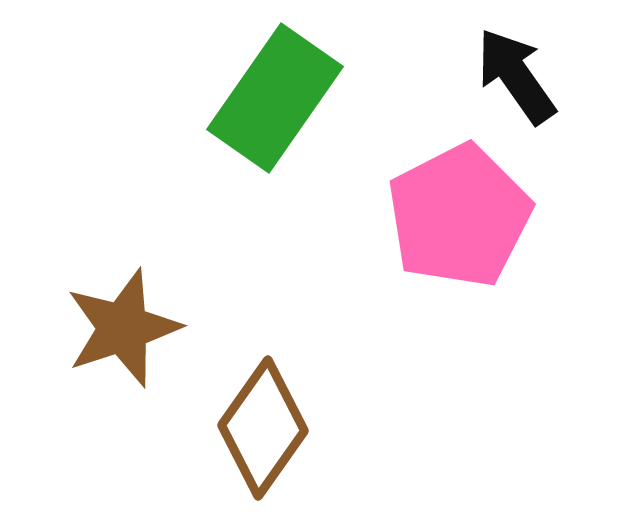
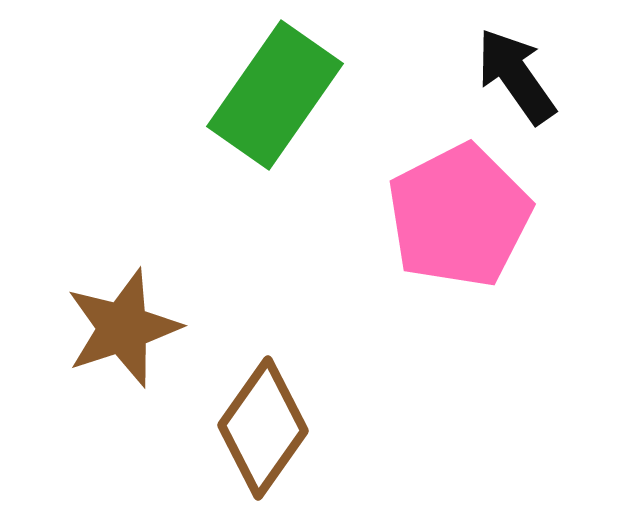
green rectangle: moved 3 px up
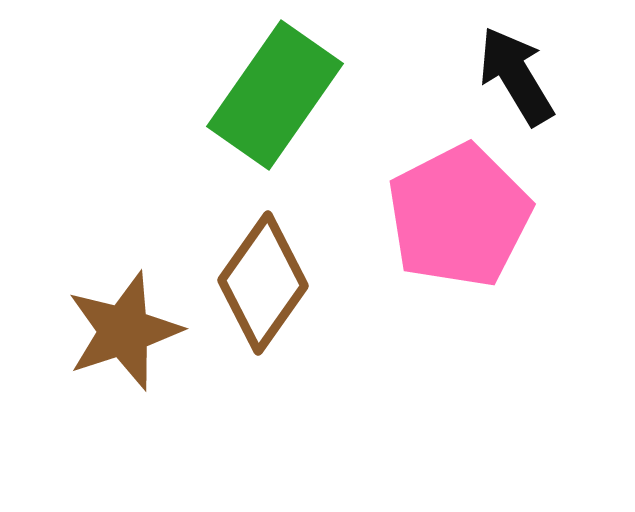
black arrow: rotated 4 degrees clockwise
brown star: moved 1 px right, 3 px down
brown diamond: moved 145 px up
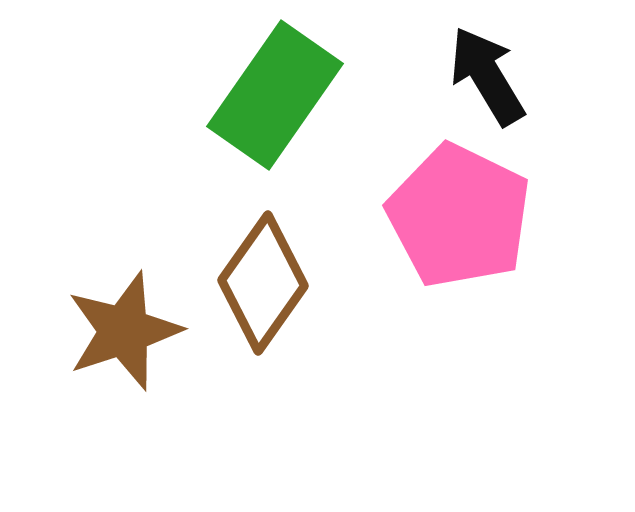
black arrow: moved 29 px left
pink pentagon: rotated 19 degrees counterclockwise
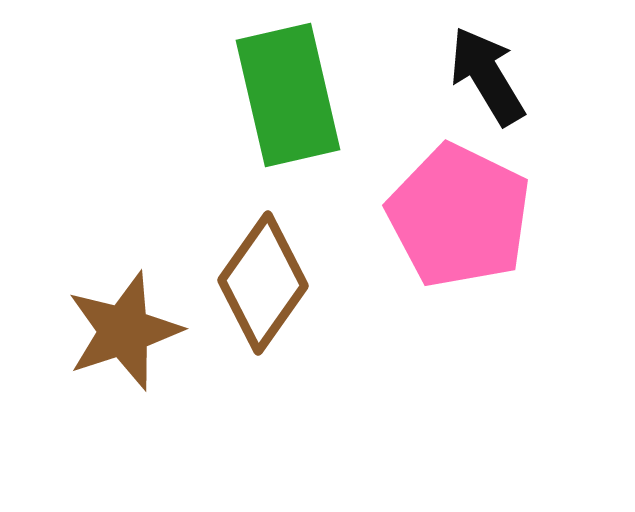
green rectangle: moved 13 px right; rotated 48 degrees counterclockwise
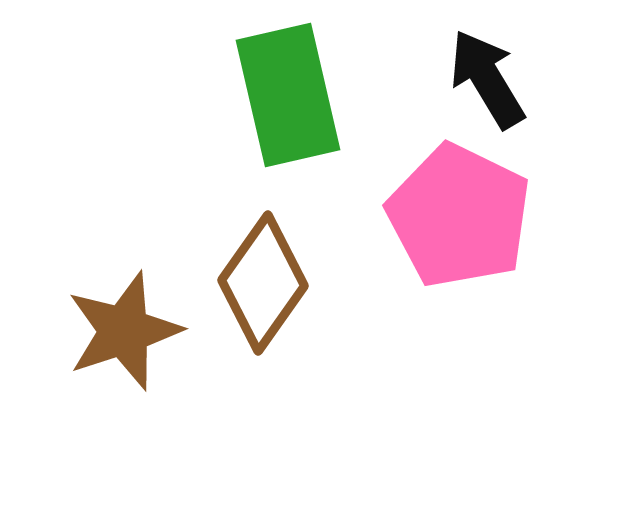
black arrow: moved 3 px down
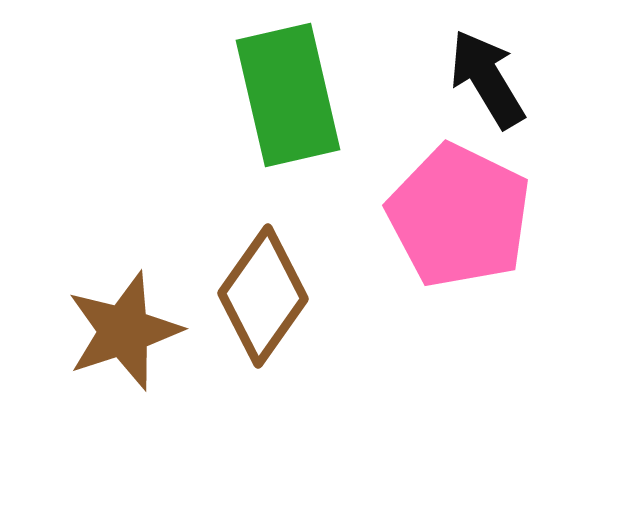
brown diamond: moved 13 px down
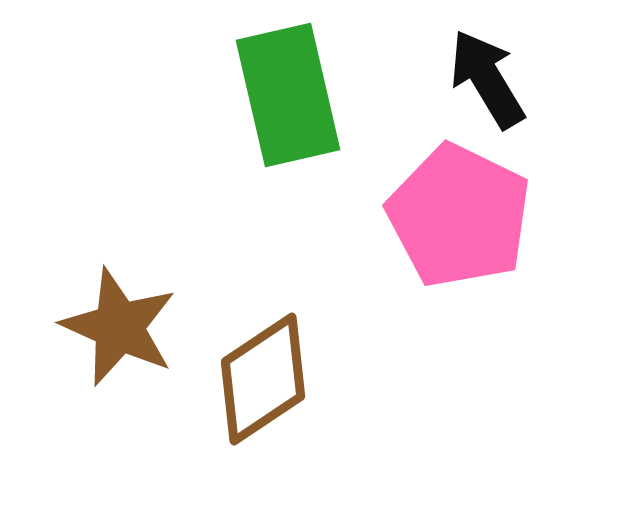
brown diamond: moved 83 px down; rotated 21 degrees clockwise
brown star: moved 5 px left, 4 px up; rotated 30 degrees counterclockwise
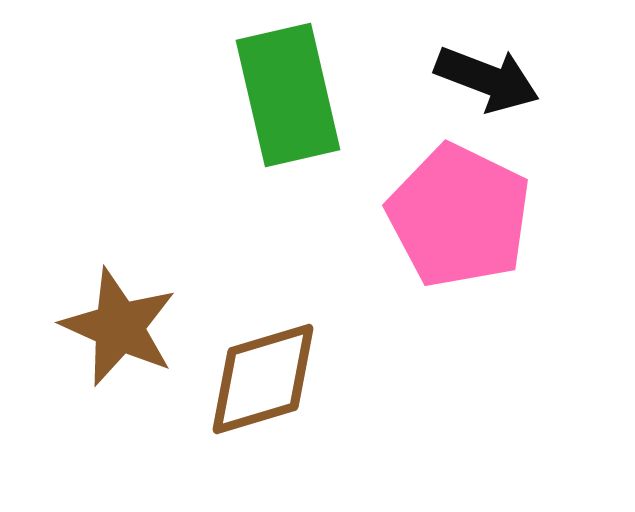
black arrow: rotated 142 degrees clockwise
brown diamond: rotated 17 degrees clockwise
